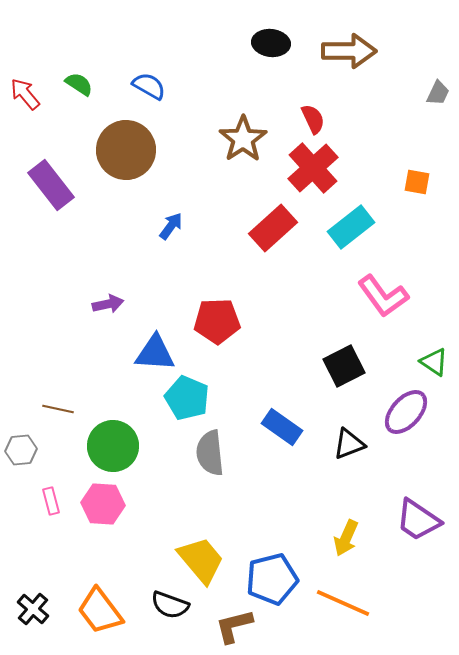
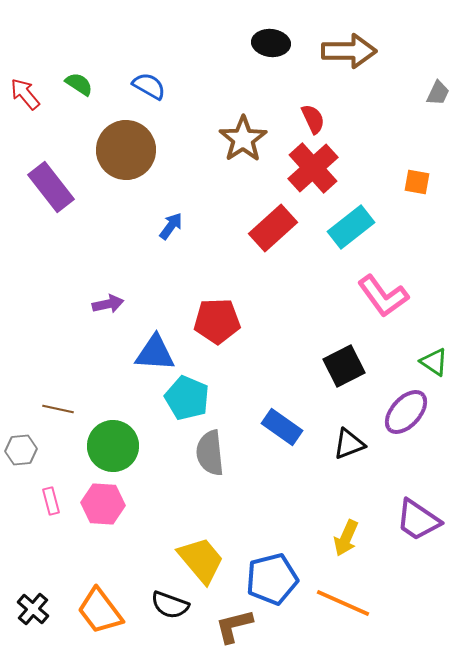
purple rectangle: moved 2 px down
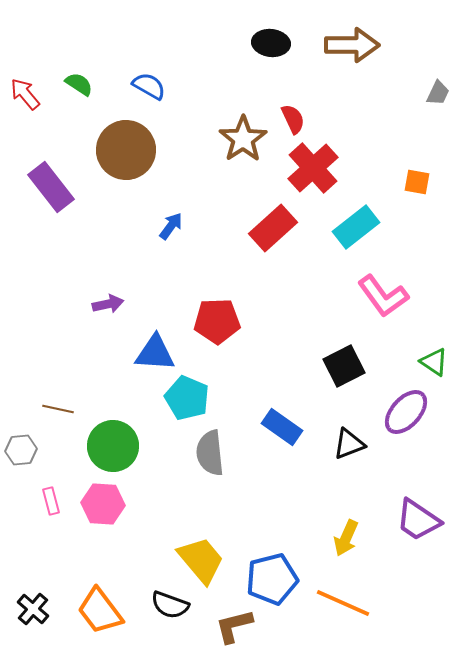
brown arrow: moved 3 px right, 6 px up
red semicircle: moved 20 px left
cyan rectangle: moved 5 px right
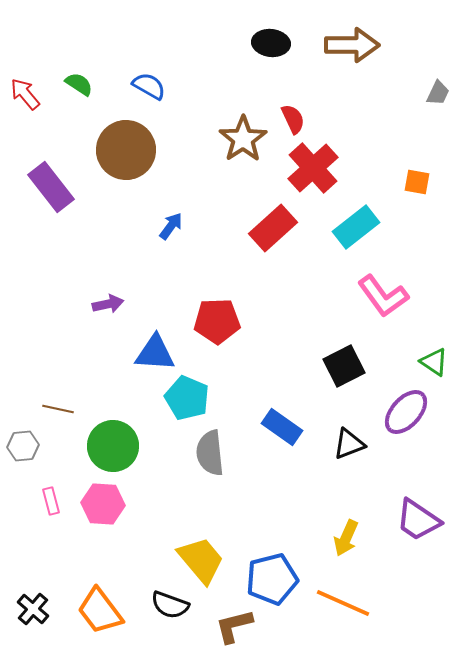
gray hexagon: moved 2 px right, 4 px up
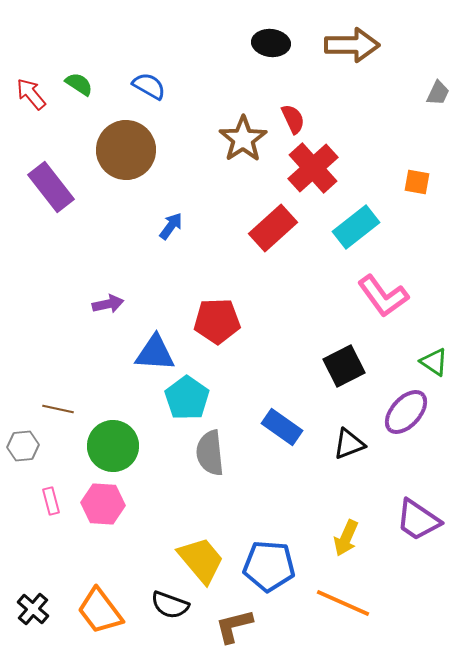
red arrow: moved 6 px right
cyan pentagon: rotated 12 degrees clockwise
blue pentagon: moved 3 px left, 13 px up; rotated 18 degrees clockwise
